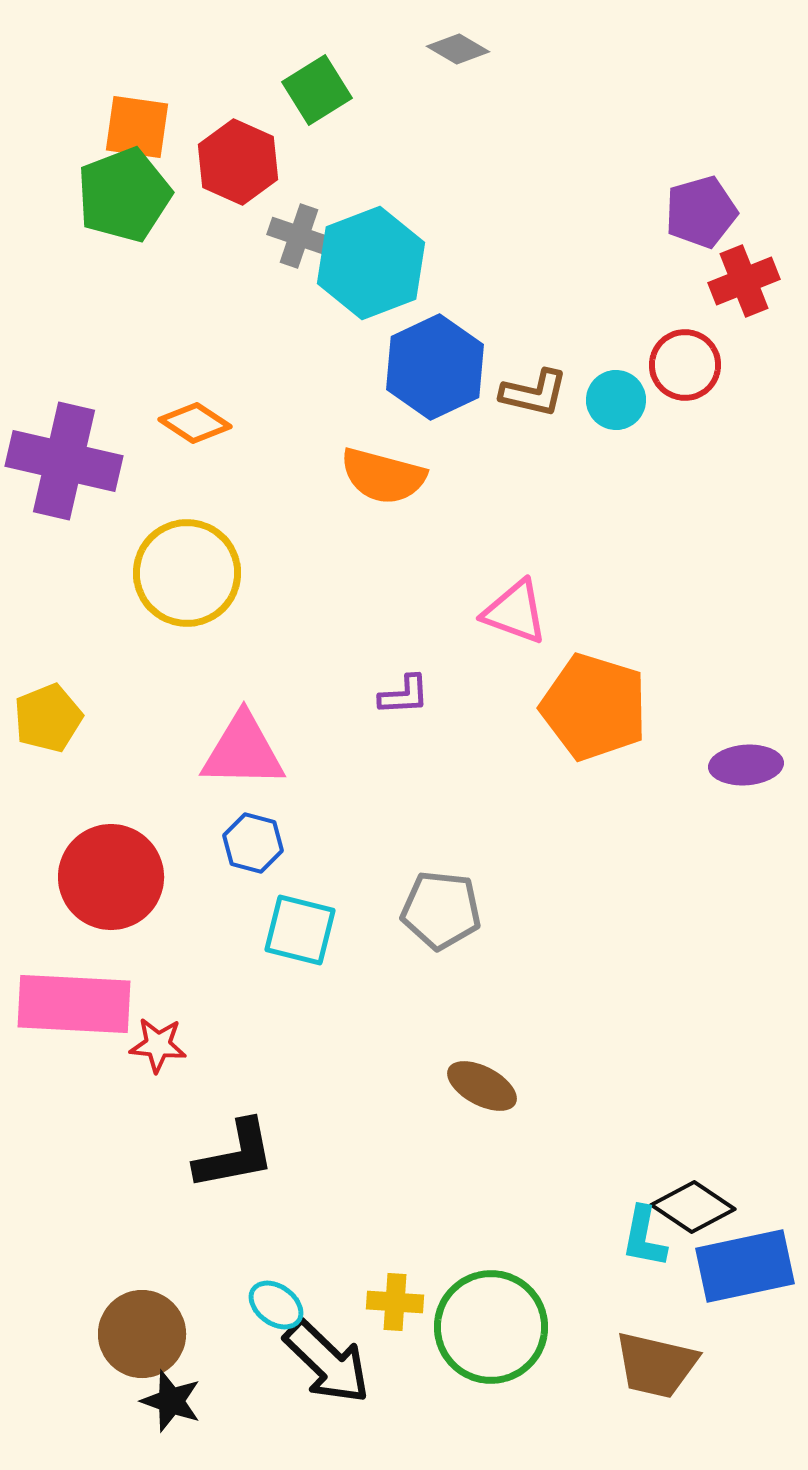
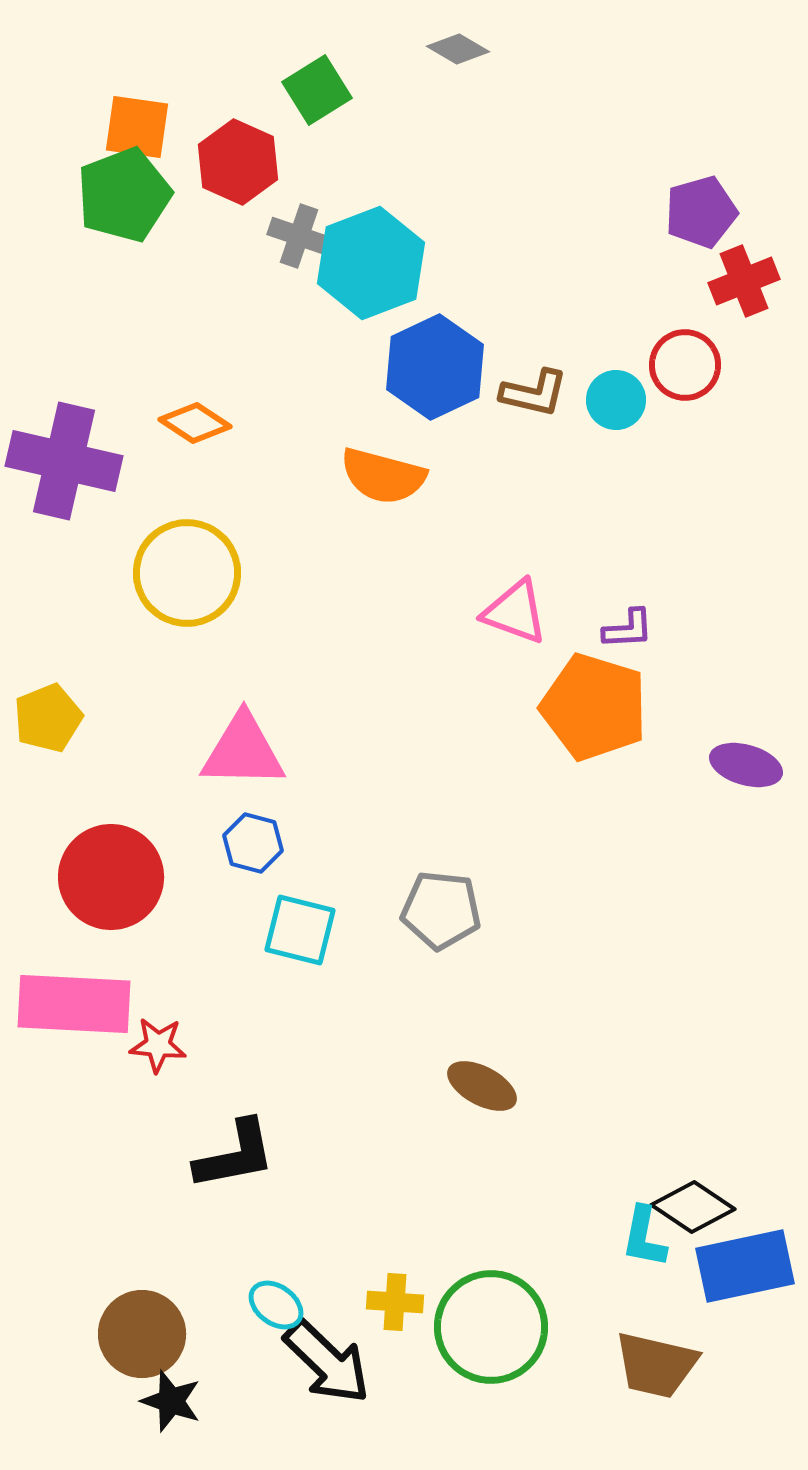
purple L-shape at (404, 695): moved 224 px right, 66 px up
purple ellipse at (746, 765): rotated 20 degrees clockwise
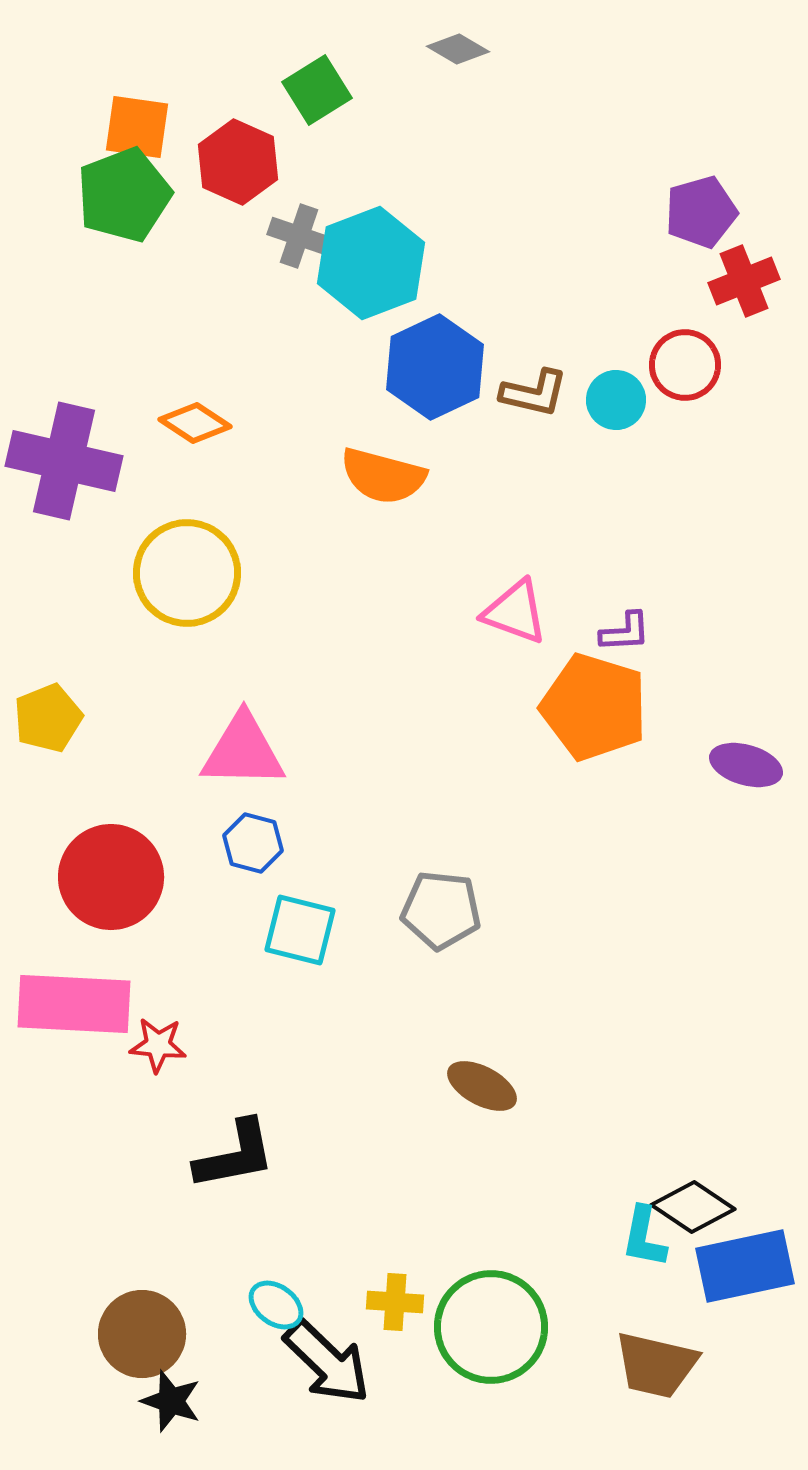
purple L-shape at (628, 629): moved 3 px left, 3 px down
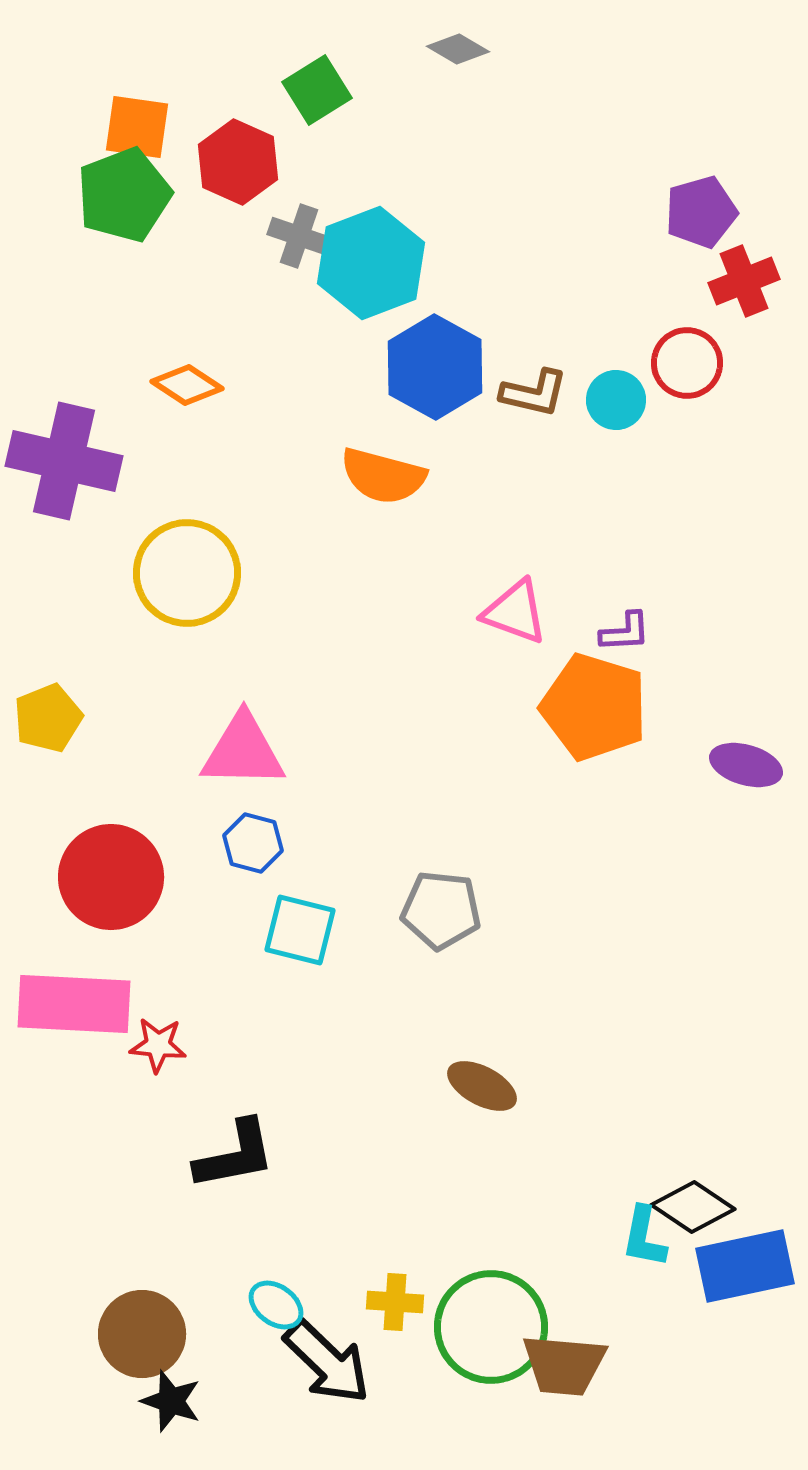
red circle at (685, 365): moved 2 px right, 2 px up
blue hexagon at (435, 367): rotated 6 degrees counterclockwise
orange diamond at (195, 423): moved 8 px left, 38 px up
brown trapezoid at (656, 1365): moved 92 px left; rotated 8 degrees counterclockwise
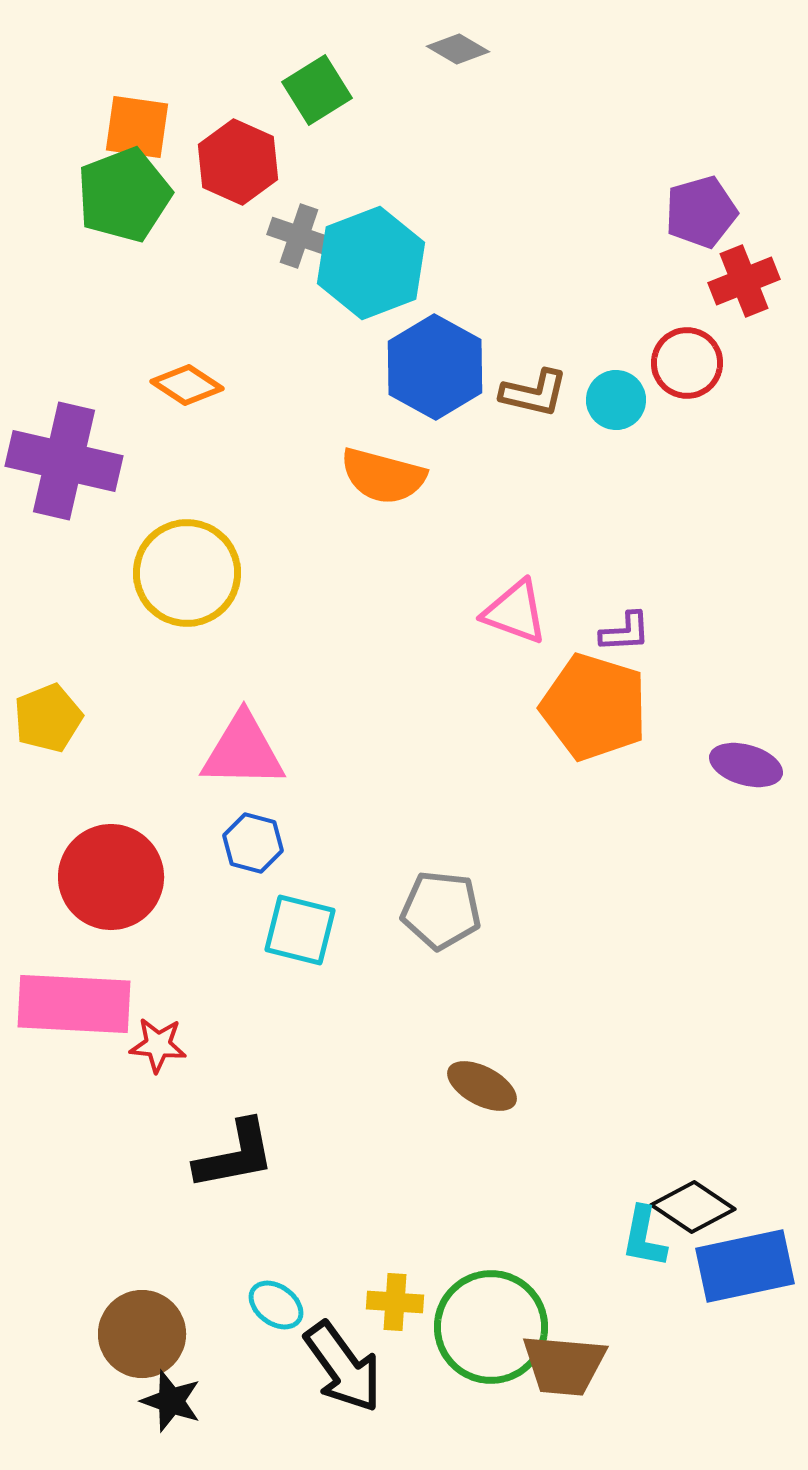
black arrow at (327, 1362): moved 16 px right, 5 px down; rotated 10 degrees clockwise
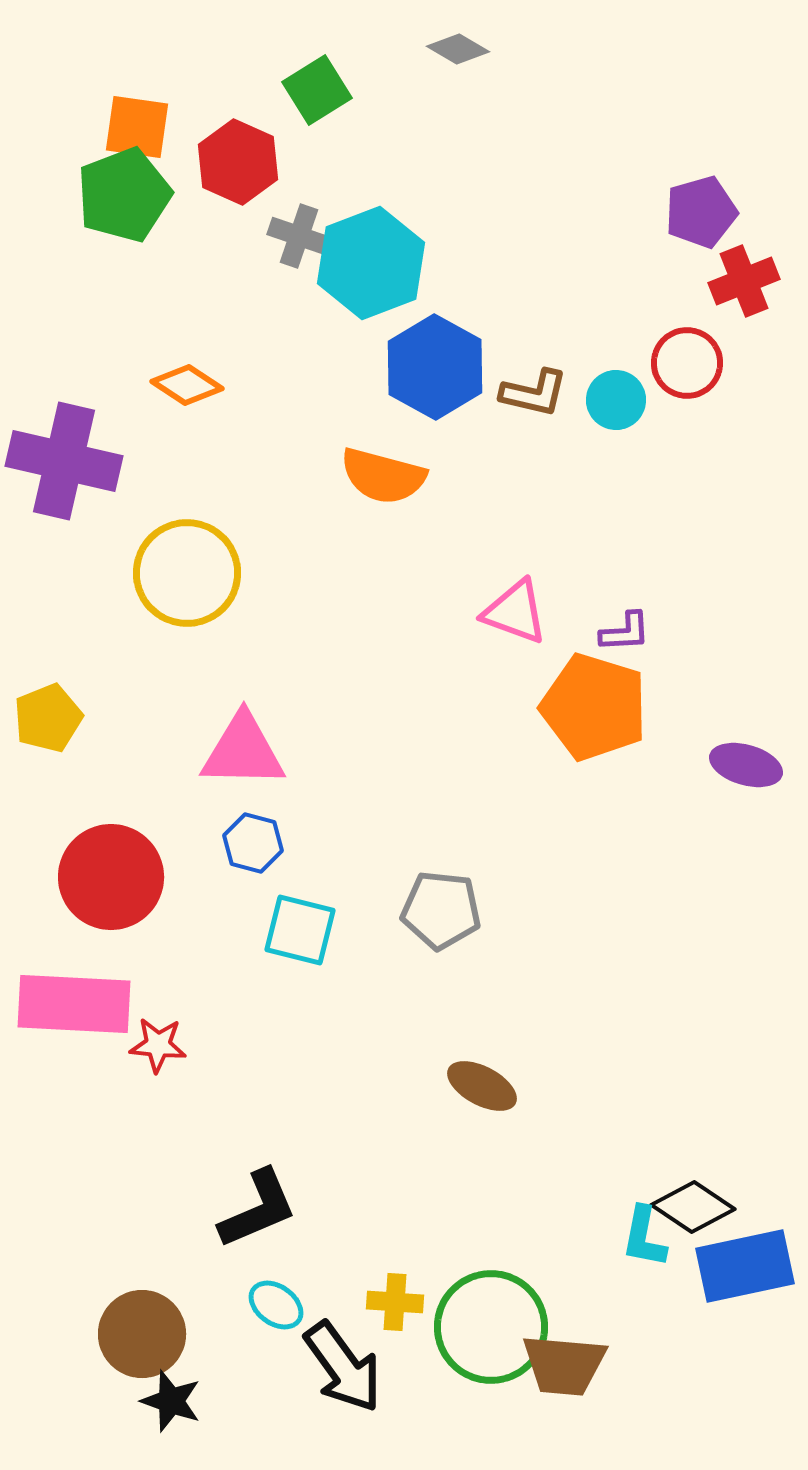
black L-shape at (235, 1155): moved 23 px right, 54 px down; rotated 12 degrees counterclockwise
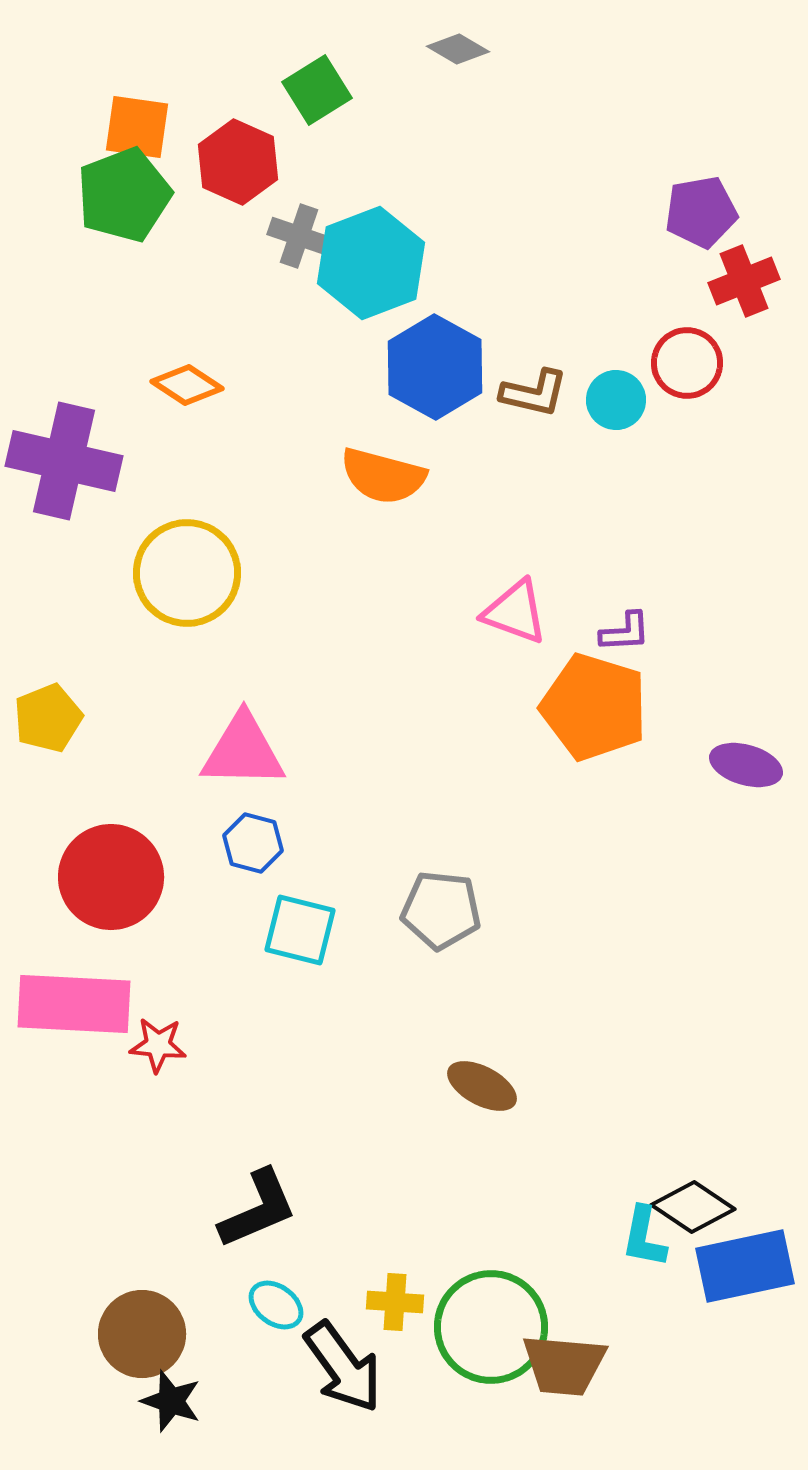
purple pentagon at (701, 212): rotated 6 degrees clockwise
